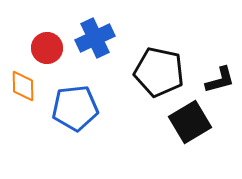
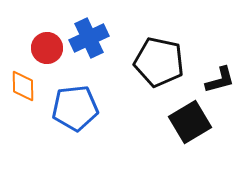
blue cross: moved 6 px left
black pentagon: moved 10 px up
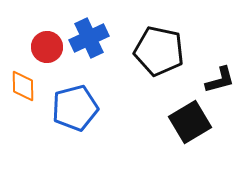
red circle: moved 1 px up
black pentagon: moved 11 px up
blue pentagon: rotated 9 degrees counterclockwise
